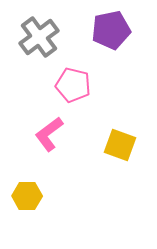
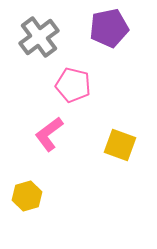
purple pentagon: moved 2 px left, 2 px up
yellow hexagon: rotated 16 degrees counterclockwise
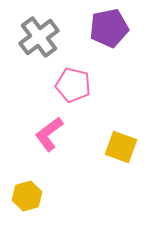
yellow square: moved 1 px right, 2 px down
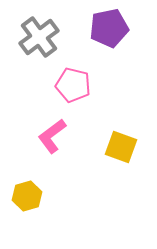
pink L-shape: moved 3 px right, 2 px down
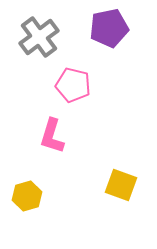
pink L-shape: rotated 36 degrees counterclockwise
yellow square: moved 38 px down
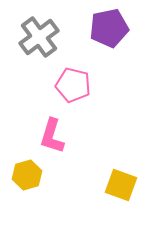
yellow hexagon: moved 21 px up
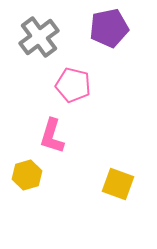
yellow square: moved 3 px left, 1 px up
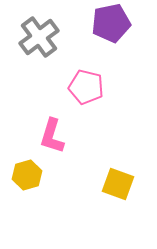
purple pentagon: moved 2 px right, 5 px up
pink pentagon: moved 13 px right, 2 px down
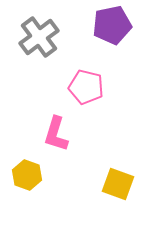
purple pentagon: moved 1 px right, 2 px down
pink L-shape: moved 4 px right, 2 px up
yellow hexagon: rotated 24 degrees counterclockwise
